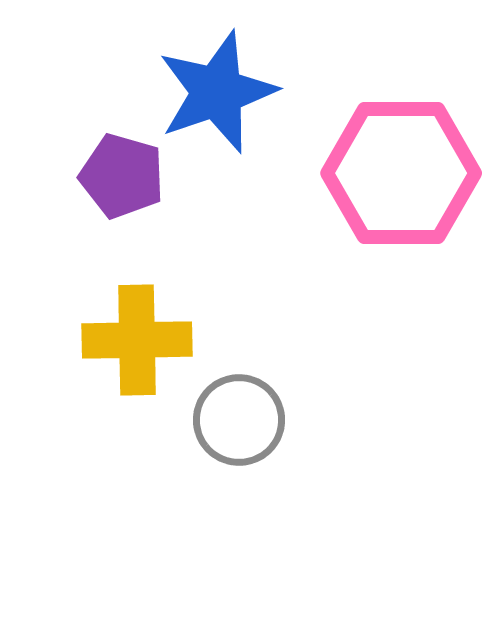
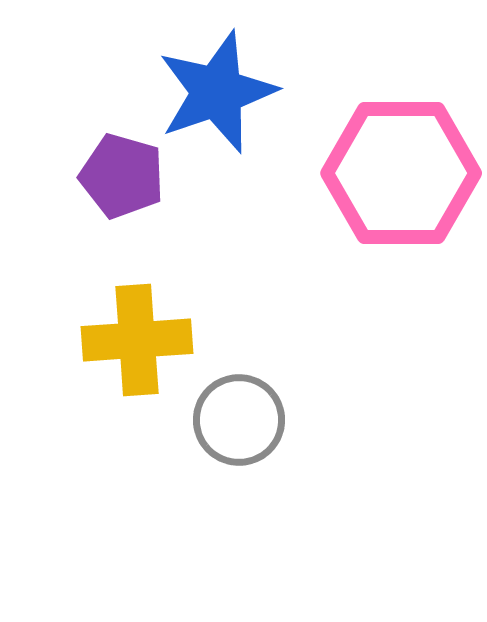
yellow cross: rotated 3 degrees counterclockwise
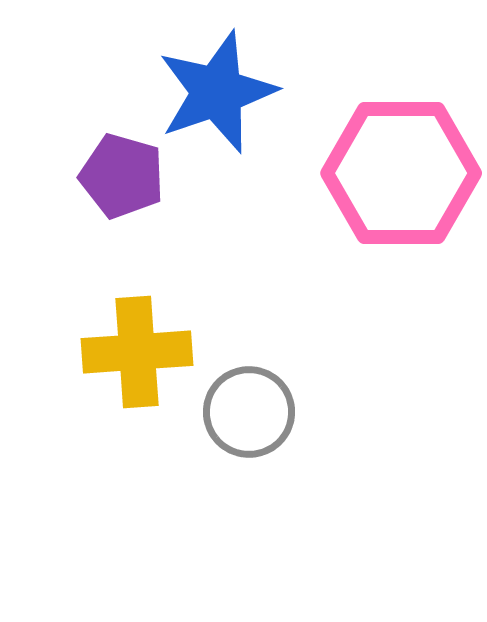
yellow cross: moved 12 px down
gray circle: moved 10 px right, 8 px up
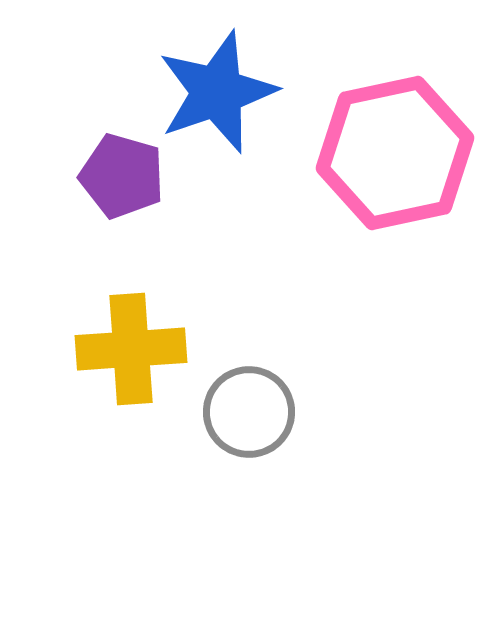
pink hexagon: moved 6 px left, 20 px up; rotated 12 degrees counterclockwise
yellow cross: moved 6 px left, 3 px up
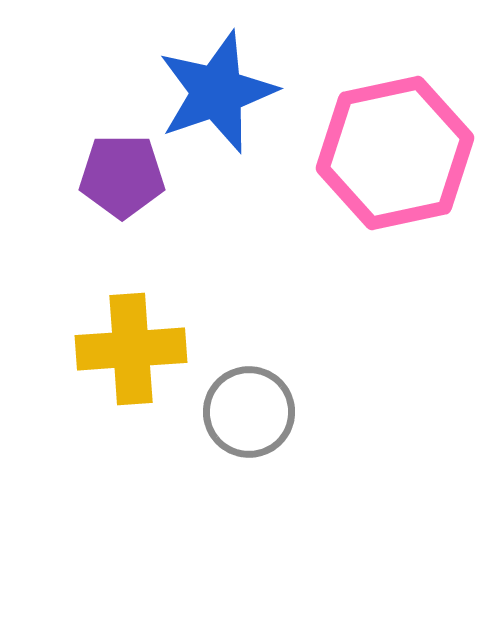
purple pentagon: rotated 16 degrees counterclockwise
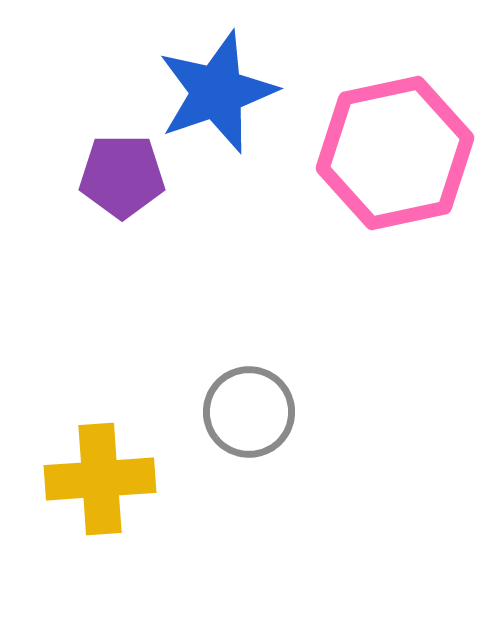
yellow cross: moved 31 px left, 130 px down
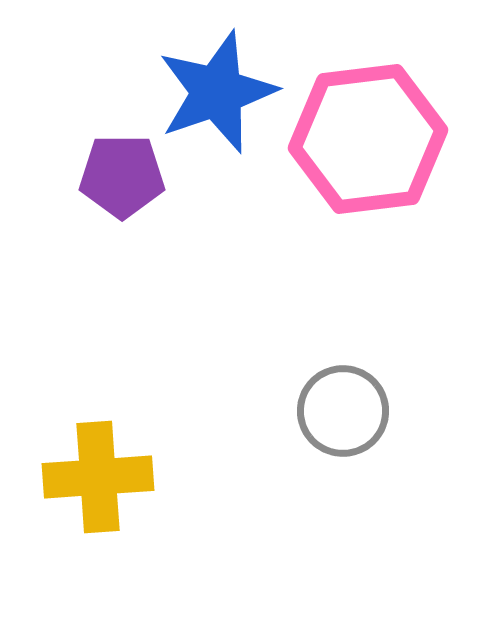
pink hexagon: moved 27 px left, 14 px up; rotated 5 degrees clockwise
gray circle: moved 94 px right, 1 px up
yellow cross: moved 2 px left, 2 px up
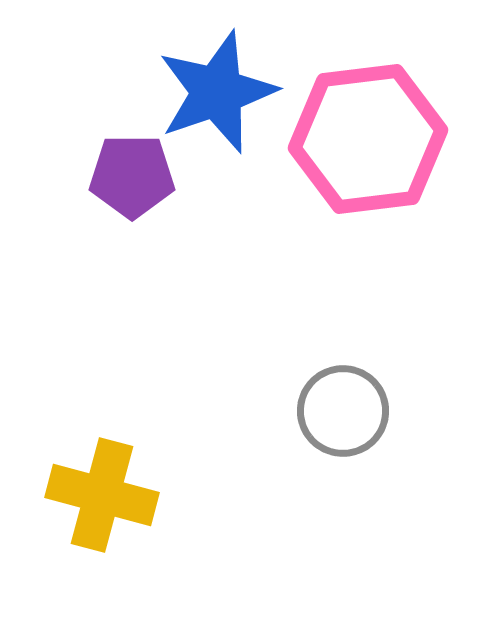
purple pentagon: moved 10 px right
yellow cross: moved 4 px right, 18 px down; rotated 19 degrees clockwise
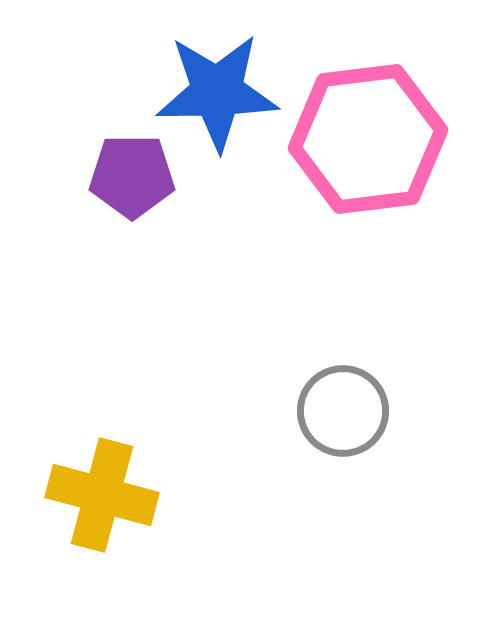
blue star: rotated 18 degrees clockwise
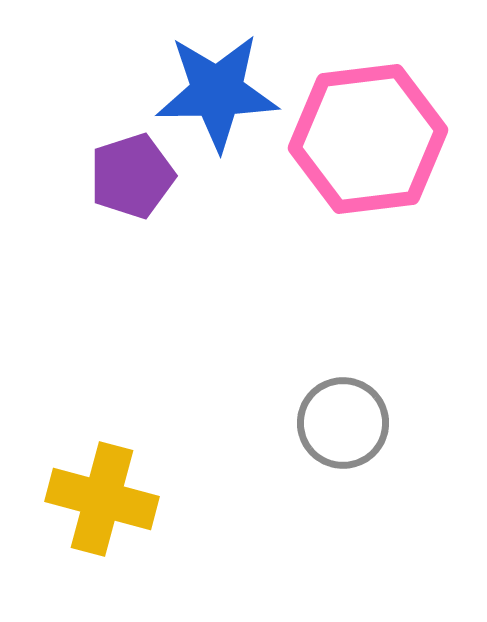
purple pentagon: rotated 18 degrees counterclockwise
gray circle: moved 12 px down
yellow cross: moved 4 px down
